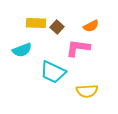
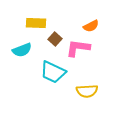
brown square: moved 2 px left, 12 px down
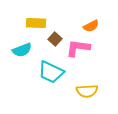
cyan trapezoid: moved 2 px left
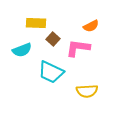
brown square: moved 2 px left
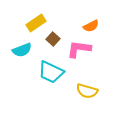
yellow rectangle: rotated 36 degrees counterclockwise
pink L-shape: moved 1 px right, 1 px down
yellow semicircle: rotated 20 degrees clockwise
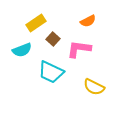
orange semicircle: moved 3 px left, 5 px up
yellow semicircle: moved 7 px right, 4 px up; rotated 10 degrees clockwise
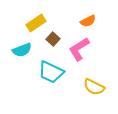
pink L-shape: rotated 40 degrees counterclockwise
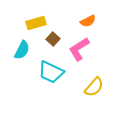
yellow rectangle: rotated 18 degrees clockwise
cyan semicircle: rotated 42 degrees counterclockwise
yellow semicircle: rotated 75 degrees counterclockwise
